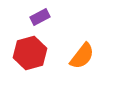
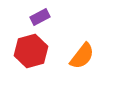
red hexagon: moved 1 px right, 2 px up
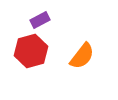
purple rectangle: moved 3 px down
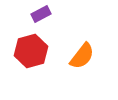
purple rectangle: moved 1 px right, 6 px up
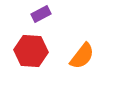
red hexagon: rotated 20 degrees clockwise
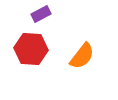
red hexagon: moved 2 px up
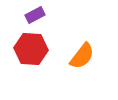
purple rectangle: moved 6 px left, 1 px down
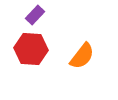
purple rectangle: rotated 18 degrees counterclockwise
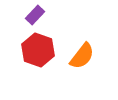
red hexagon: moved 7 px right, 1 px down; rotated 16 degrees clockwise
